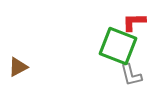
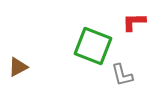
green square: moved 25 px left
gray L-shape: moved 9 px left
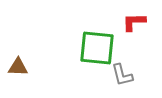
green square: moved 4 px right, 2 px down; rotated 15 degrees counterclockwise
brown triangle: rotated 30 degrees clockwise
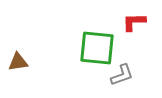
brown triangle: moved 5 px up; rotated 10 degrees counterclockwise
gray L-shape: rotated 95 degrees counterclockwise
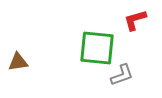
red L-shape: moved 1 px right, 2 px up; rotated 15 degrees counterclockwise
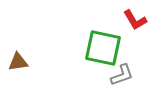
red L-shape: rotated 105 degrees counterclockwise
green square: moved 6 px right; rotated 6 degrees clockwise
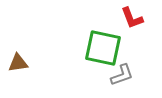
red L-shape: moved 3 px left, 2 px up; rotated 10 degrees clockwise
brown triangle: moved 1 px down
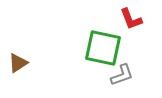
red L-shape: moved 1 px left, 1 px down
brown triangle: rotated 25 degrees counterclockwise
